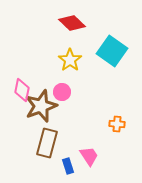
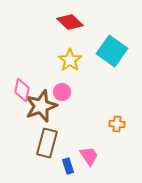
red diamond: moved 2 px left, 1 px up
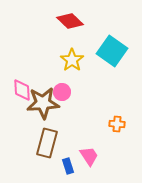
red diamond: moved 1 px up
yellow star: moved 2 px right
pink diamond: rotated 15 degrees counterclockwise
brown star: moved 2 px right, 3 px up; rotated 16 degrees clockwise
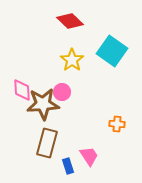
brown star: moved 1 px down
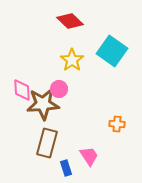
pink circle: moved 3 px left, 3 px up
blue rectangle: moved 2 px left, 2 px down
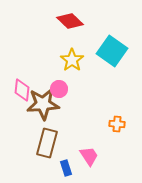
pink diamond: rotated 10 degrees clockwise
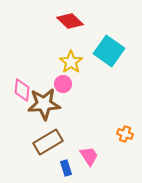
cyan square: moved 3 px left
yellow star: moved 1 px left, 2 px down
pink circle: moved 4 px right, 5 px up
brown star: moved 1 px right
orange cross: moved 8 px right, 10 px down; rotated 14 degrees clockwise
brown rectangle: moved 1 px right, 1 px up; rotated 44 degrees clockwise
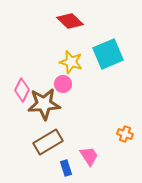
cyan square: moved 1 px left, 3 px down; rotated 32 degrees clockwise
yellow star: rotated 20 degrees counterclockwise
pink diamond: rotated 20 degrees clockwise
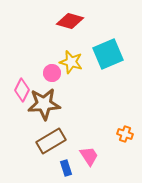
red diamond: rotated 28 degrees counterclockwise
pink circle: moved 11 px left, 11 px up
brown rectangle: moved 3 px right, 1 px up
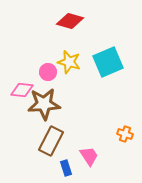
cyan square: moved 8 px down
yellow star: moved 2 px left
pink circle: moved 4 px left, 1 px up
pink diamond: rotated 70 degrees clockwise
brown rectangle: rotated 32 degrees counterclockwise
